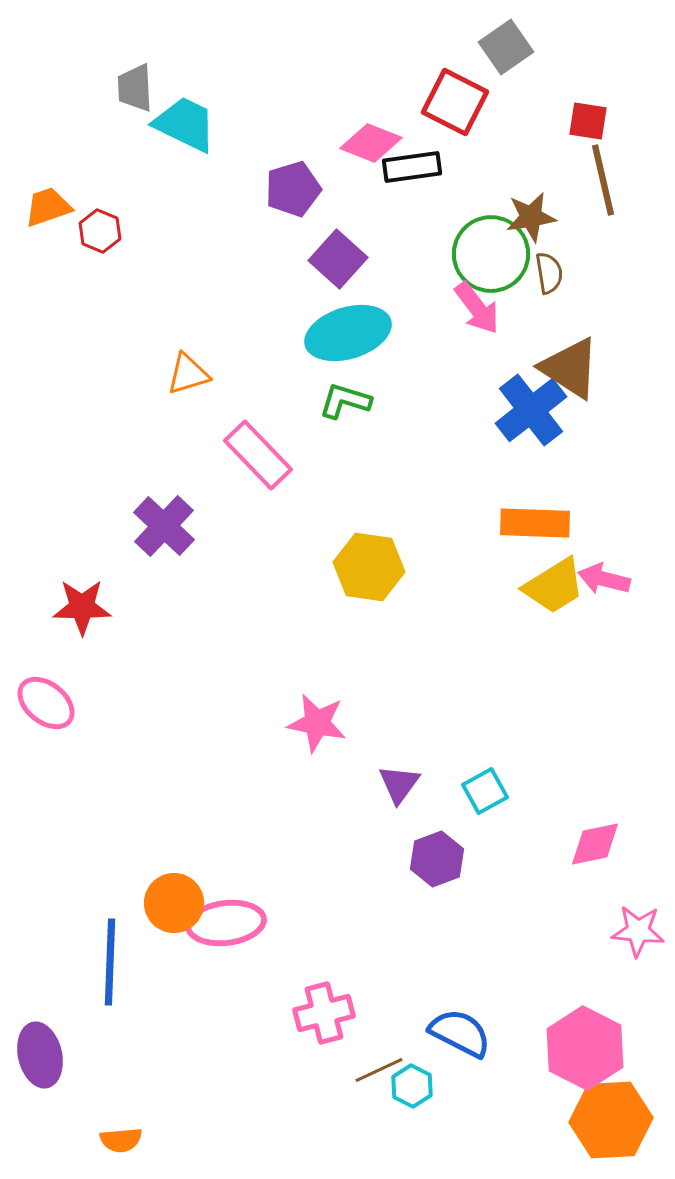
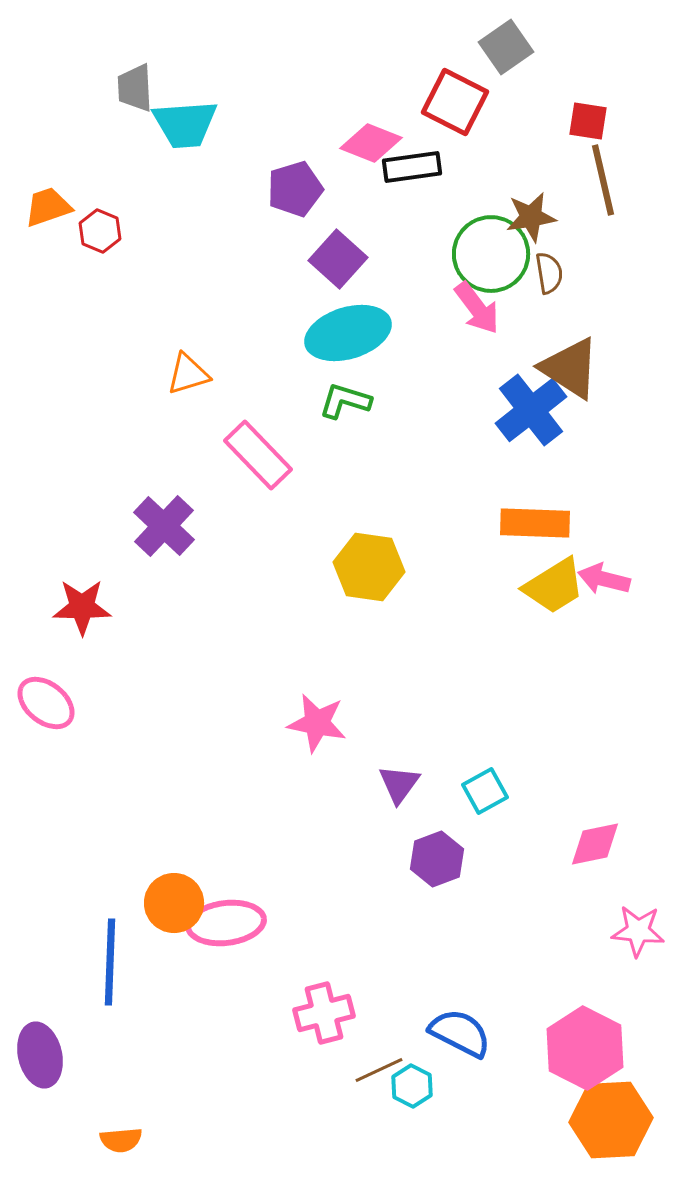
cyan trapezoid at (185, 124): rotated 150 degrees clockwise
purple pentagon at (293, 189): moved 2 px right
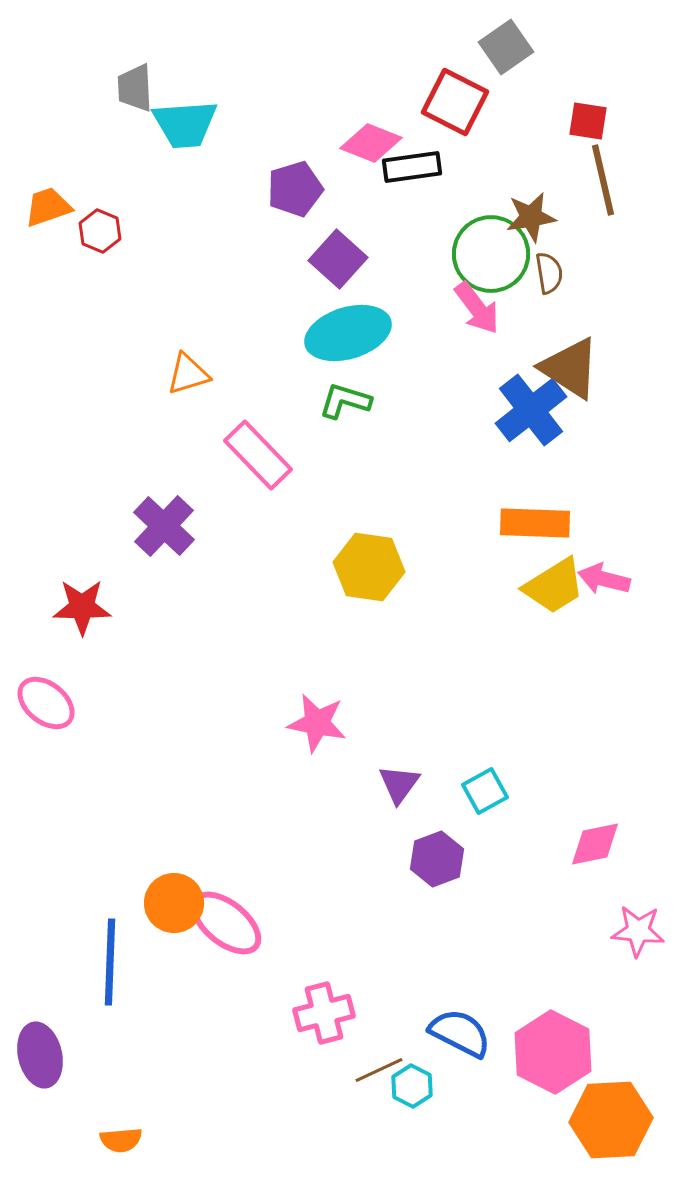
pink ellipse at (226, 923): rotated 46 degrees clockwise
pink hexagon at (585, 1048): moved 32 px left, 4 px down
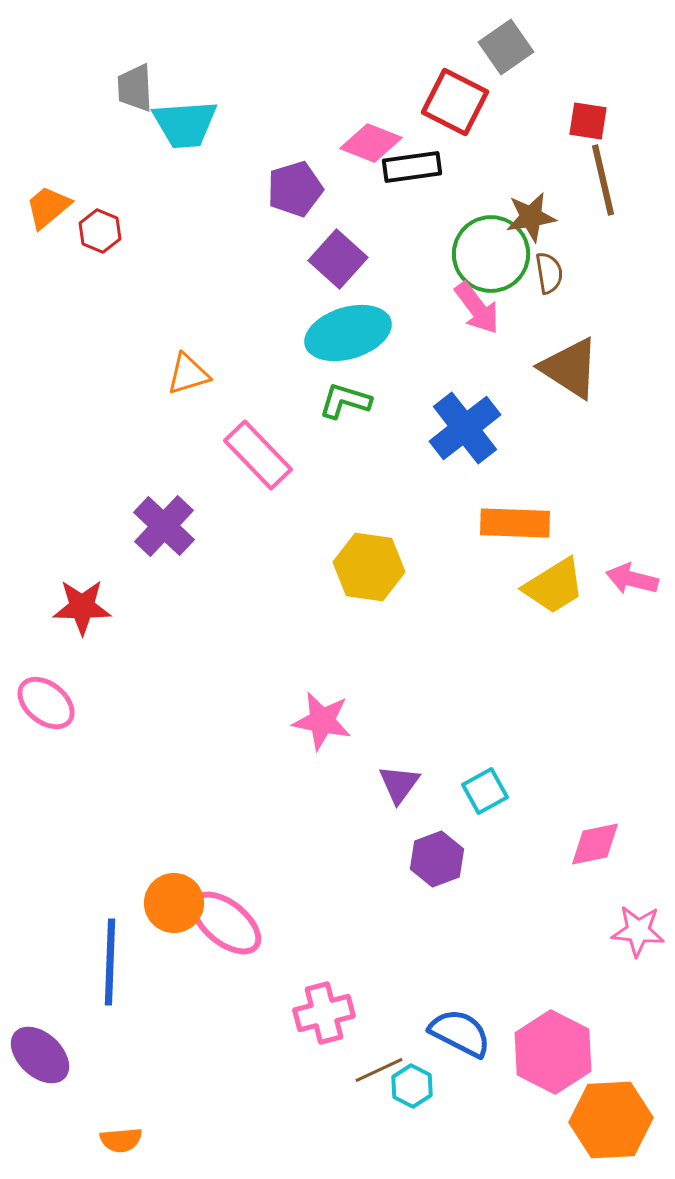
orange trapezoid at (48, 207): rotated 21 degrees counterclockwise
blue cross at (531, 410): moved 66 px left, 18 px down
orange rectangle at (535, 523): moved 20 px left
pink arrow at (604, 579): moved 28 px right
pink star at (317, 723): moved 5 px right, 2 px up
purple ellipse at (40, 1055): rotated 34 degrees counterclockwise
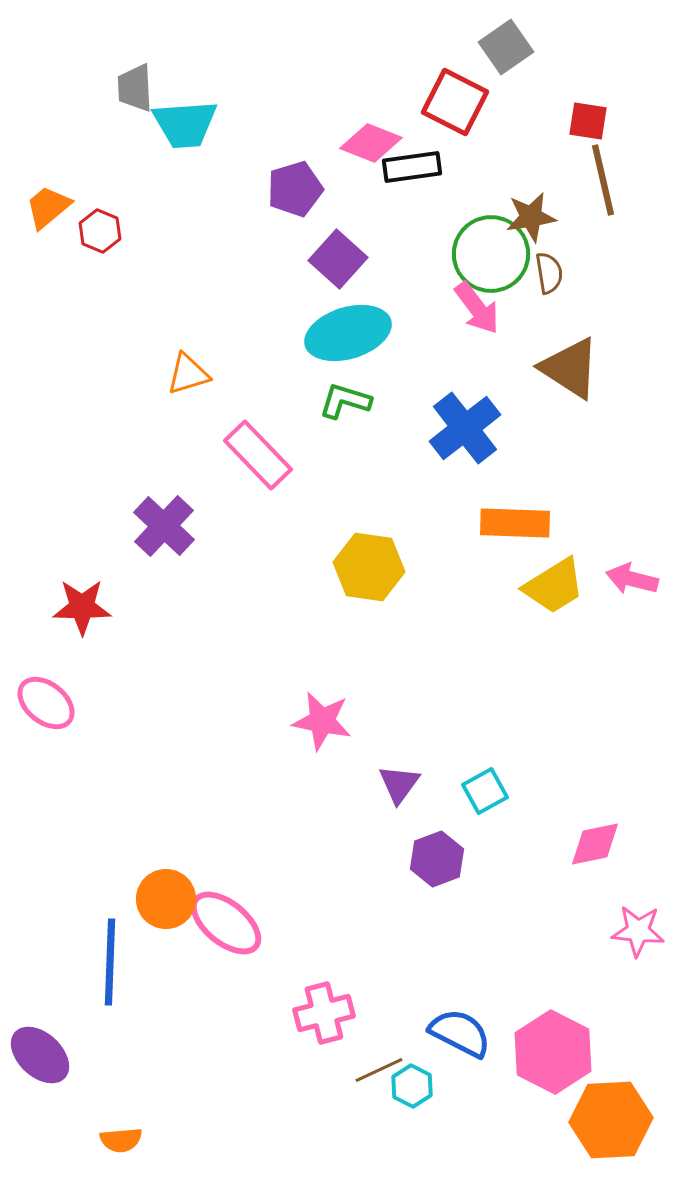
orange circle at (174, 903): moved 8 px left, 4 px up
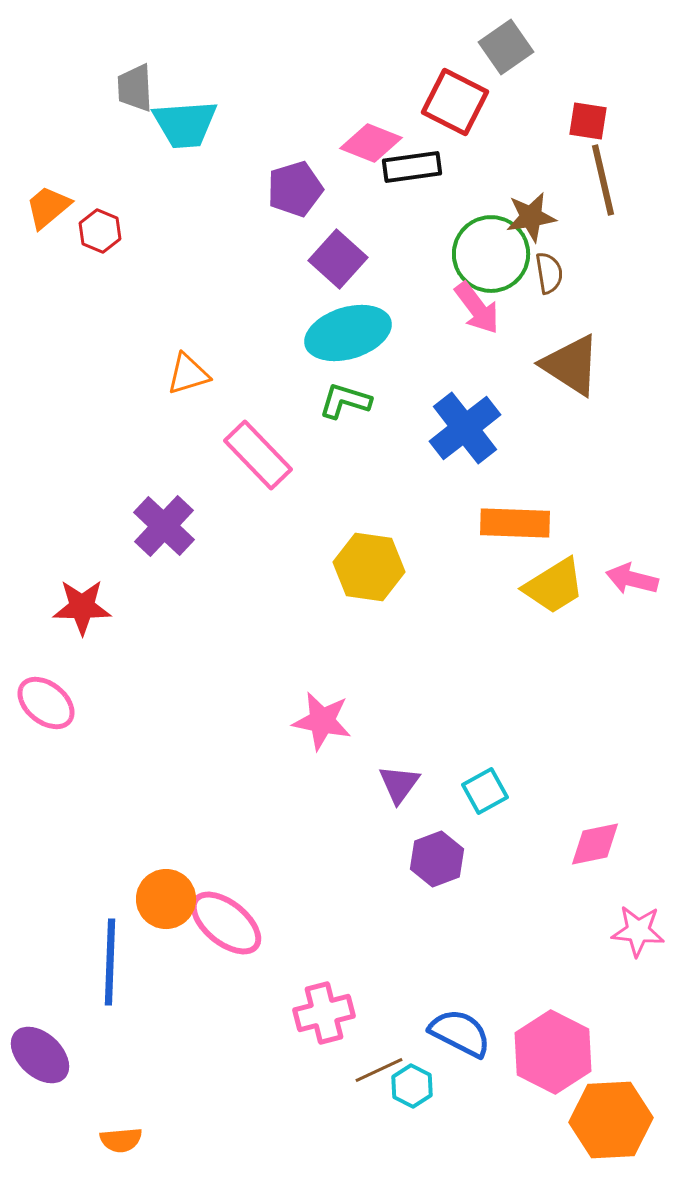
brown triangle at (570, 368): moved 1 px right, 3 px up
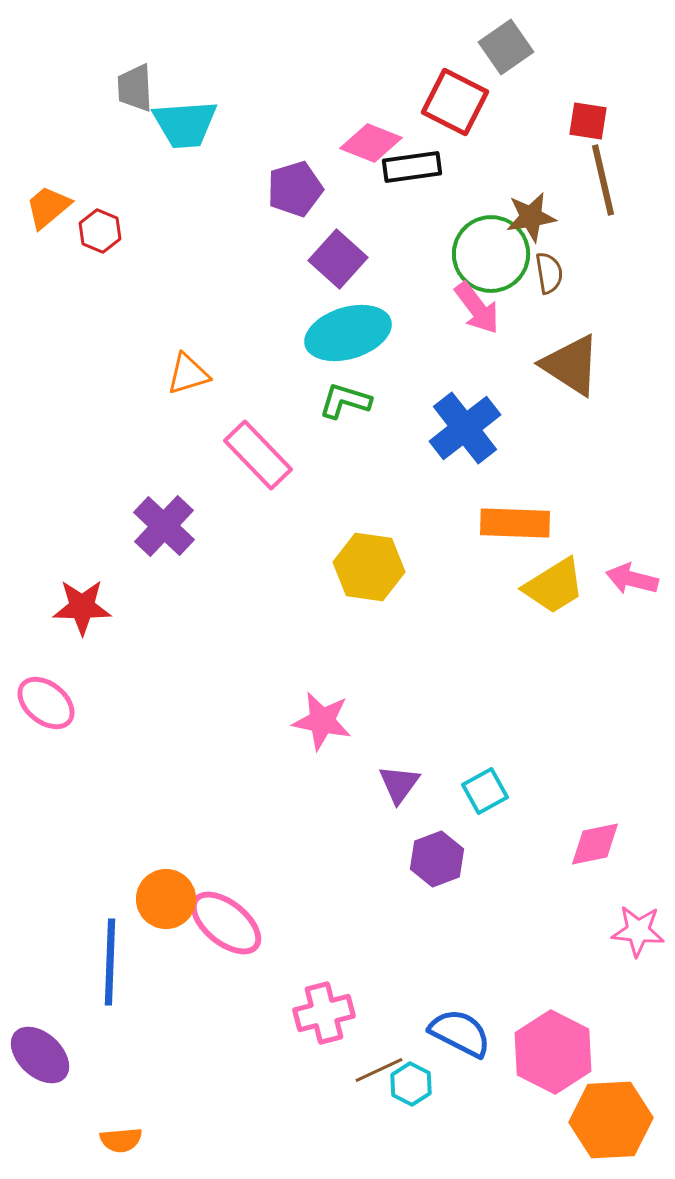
cyan hexagon at (412, 1086): moved 1 px left, 2 px up
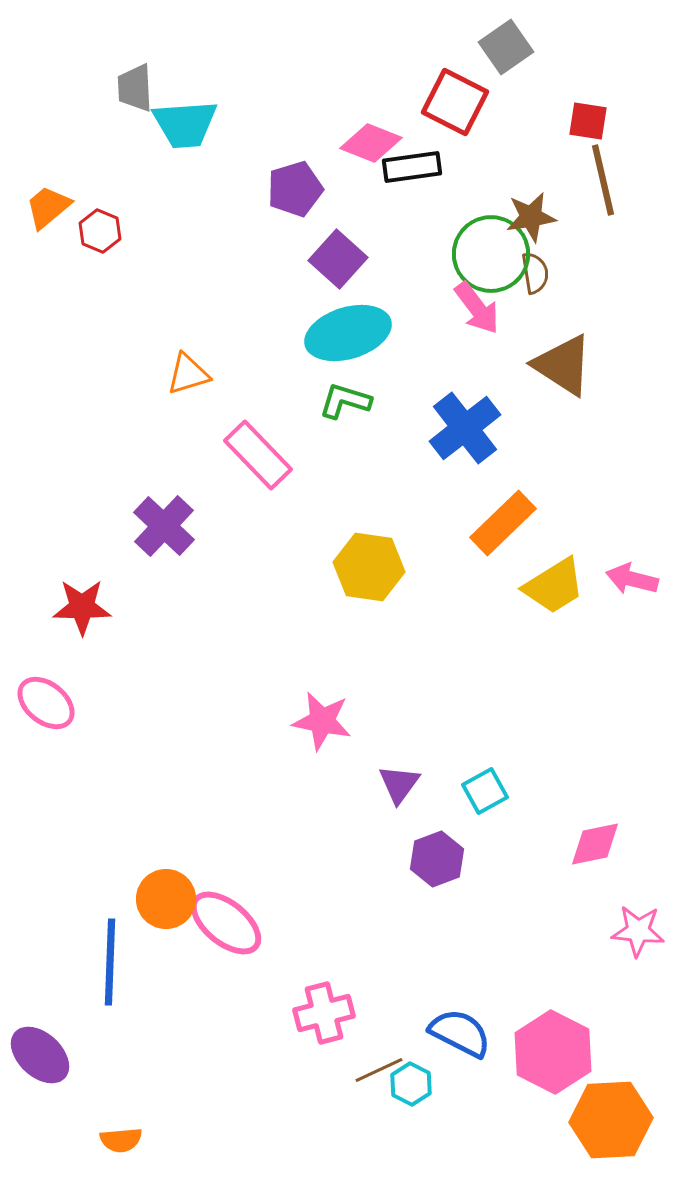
brown semicircle at (549, 273): moved 14 px left
brown triangle at (571, 365): moved 8 px left
orange rectangle at (515, 523): moved 12 px left; rotated 46 degrees counterclockwise
